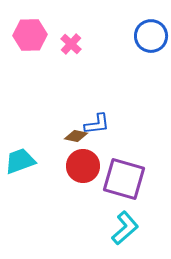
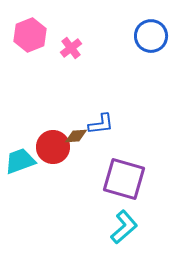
pink hexagon: rotated 20 degrees counterclockwise
pink cross: moved 4 px down; rotated 10 degrees clockwise
blue L-shape: moved 4 px right
brown diamond: rotated 15 degrees counterclockwise
red circle: moved 30 px left, 19 px up
cyan L-shape: moved 1 px left, 1 px up
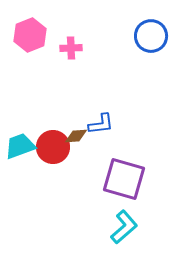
pink cross: rotated 35 degrees clockwise
cyan trapezoid: moved 15 px up
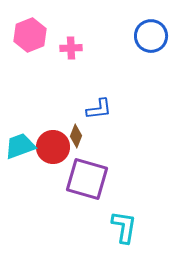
blue L-shape: moved 2 px left, 15 px up
brown diamond: rotated 65 degrees counterclockwise
purple square: moved 37 px left
cyan L-shape: rotated 40 degrees counterclockwise
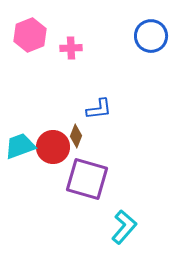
cyan L-shape: rotated 32 degrees clockwise
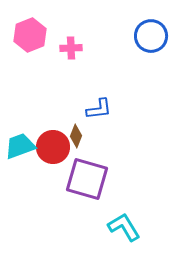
cyan L-shape: rotated 72 degrees counterclockwise
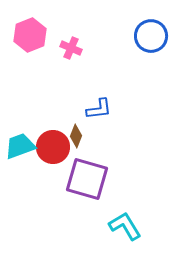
pink cross: rotated 25 degrees clockwise
cyan L-shape: moved 1 px right, 1 px up
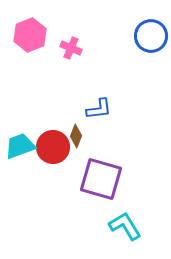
purple square: moved 14 px right
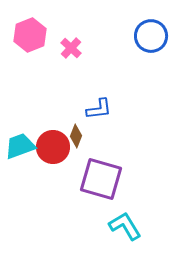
pink cross: rotated 20 degrees clockwise
